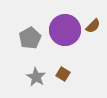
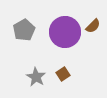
purple circle: moved 2 px down
gray pentagon: moved 6 px left, 8 px up
brown square: rotated 24 degrees clockwise
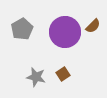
gray pentagon: moved 2 px left, 1 px up
gray star: rotated 18 degrees counterclockwise
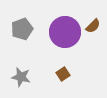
gray pentagon: rotated 10 degrees clockwise
gray star: moved 15 px left
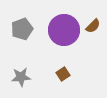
purple circle: moved 1 px left, 2 px up
gray star: rotated 18 degrees counterclockwise
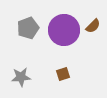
gray pentagon: moved 6 px right, 1 px up
brown square: rotated 16 degrees clockwise
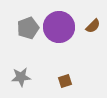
purple circle: moved 5 px left, 3 px up
brown square: moved 2 px right, 7 px down
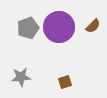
brown square: moved 1 px down
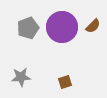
purple circle: moved 3 px right
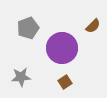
purple circle: moved 21 px down
brown square: rotated 16 degrees counterclockwise
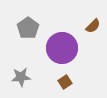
gray pentagon: rotated 15 degrees counterclockwise
